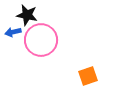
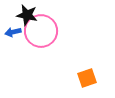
pink circle: moved 9 px up
orange square: moved 1 px left, 2 px down
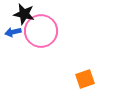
black star: moved 3 px left, 1 px up
orange square: moved 2 px left, 1 px down
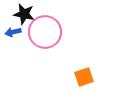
pink circle: moved 4 px right, 1 px down
orange square: moved 1 px left, 2 px up
